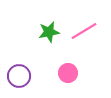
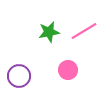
pink circle: moved 3 px up
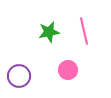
pink line: rotated 72 degrees counterclockwise
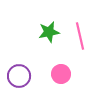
pink line: moved 4 px left, 5 px down
pink circle: moved 7 px left, 4 px down
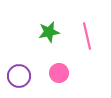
pink line: moved 7 px right
pink circle: moved 2 px left, 1 px up
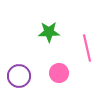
green star: rotated 10 degrees clockwise
pink line: moved 12 px down
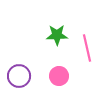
green star: moved 8 px right, 3 px down
pink circle: moved 3 px down
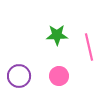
pink line: moved 2 px right, 1 px up
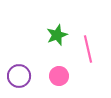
green star: rotated 20 degrees counterclockwise
pink line: moved 1 px left, 2 px down
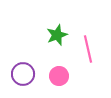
purple circle: moved 4 px right, 2 px up
